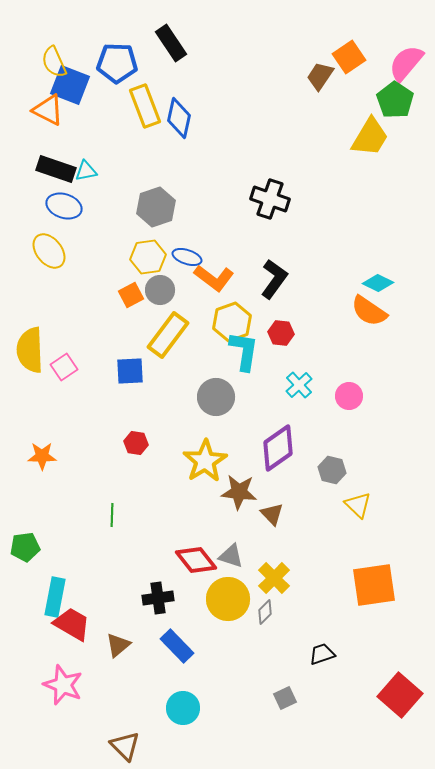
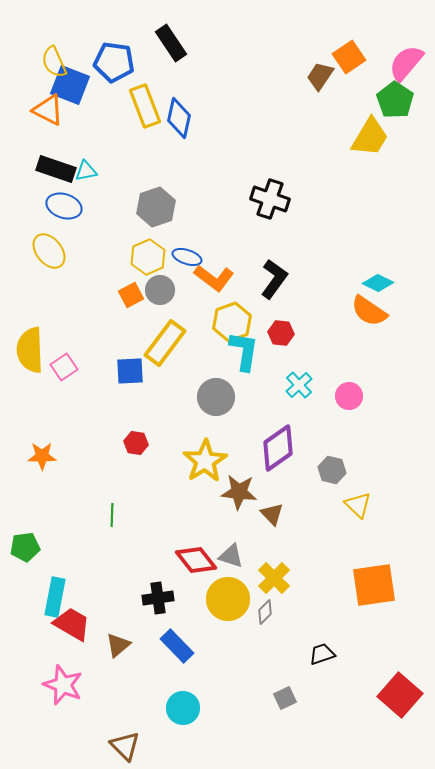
blue pentagon at (117, 63): moved 3 px left, 1 px up; rotated 6 degrees clockwise
yellow hexagon at (148, 257): rotated 16 degrees counterclockwise
yellow rectangle at (168, 335): moved 3 px left, 8 px down
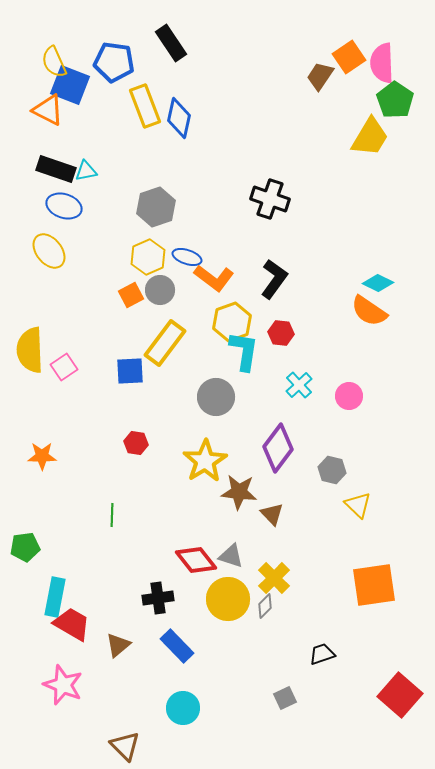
pink semicircle at (406, 63): moved 24 px left; rotated 42 degrees counterclockwise
purple diamond at (278, 448): rotated 18 degrees counterclockwise
gray diamond at (265, 612): moved 6 px up
